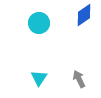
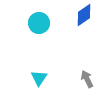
gray arrow: moved 8 px right
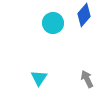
blue diamond: rotated 15 degrees counterclockwise
cyan circle: moved 14 px right
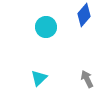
cyan circle: moved 7 px left, 4 px down
cyan triangle: rotated 12 degrees clockwise
